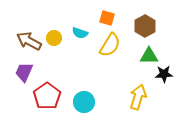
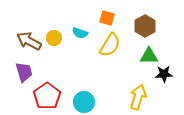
purple trapezoid: rotated 140 degrees clockwise
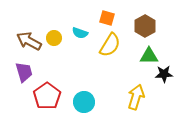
yellow arrow: moved 2 px left
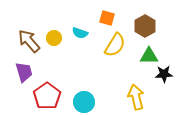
brown arrow: rotated 20 degrees clockwise
yellow semicircle: moved 5 px right
yellow arrow: rotated 30 degrees counterclockwise
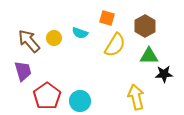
purple trapezoid: moved 1 px left, 1 px up
cyan circle: moved 4 px left, 1 px up
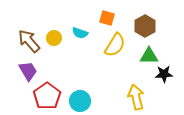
purple trapezoid: moved 5 px right; rotated 15 degrees counterclockwise
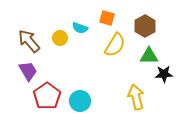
cyan semicircle: moved 5 px up
yellow circle: moved 6 px right
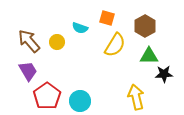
yellow circle: moved 3 px left, 4 px down
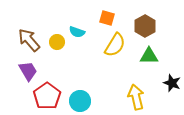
cyan semicircle: moved 3 px left, 4 px down
brown arrow: moved 1 px up
black star: moved 8 px right, 9 px down; rotated 24 degrees clockwise
